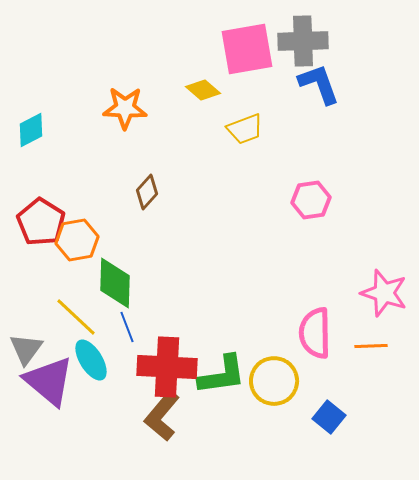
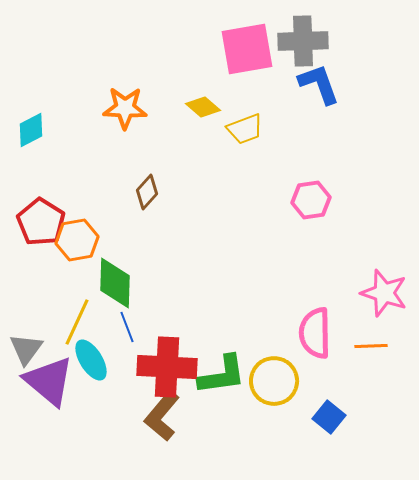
yellow diamond: moved 17 px down
yellow line: moved 1 px right, 5 px down; rotated 72 degrees clockwise
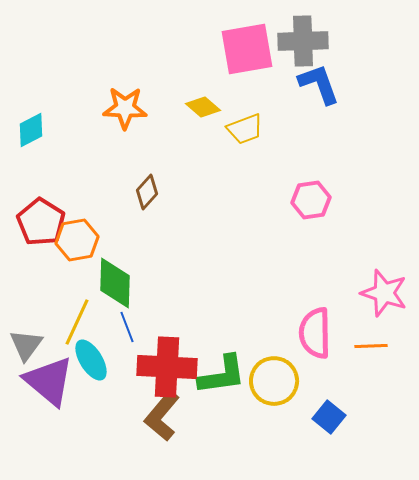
gray triangle: moved 4 px up
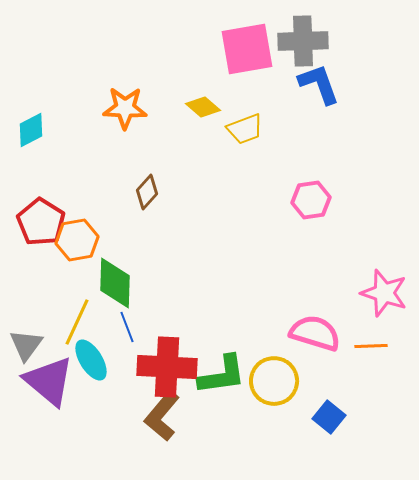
pink semicircle: rotated 108 degrees clockwise
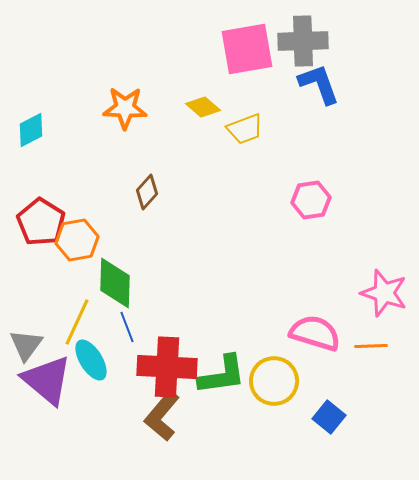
purple triangle: moved 2 px left, 1 px up
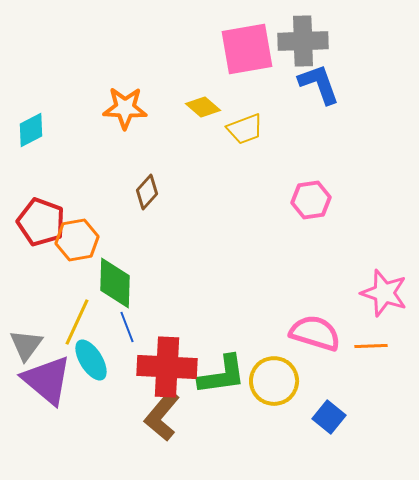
red pentagon: rotated 12 degrees counterclockwise
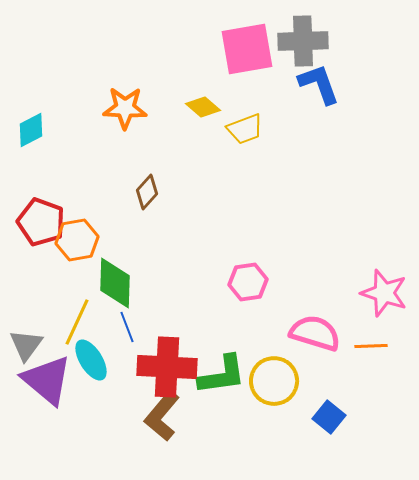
pink hexagon: moved 63 px left, 82 px down
